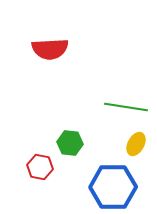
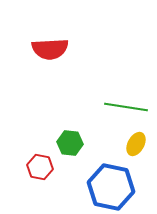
blue hexagon: moved 2 px left; rotated 12 degrees clockwise
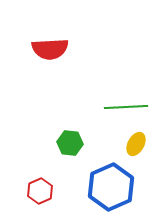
green line: rotated 12 degrees counterclockwise
red hexagon: moved 24 px down; rotated 25 degrees clockwise
blue hexagon: rotated 24 degrees clockwise
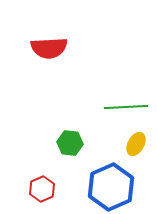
red semicircle: moved 1 px left, 1 px up
red hexagon: moved 2 px right, 2 px up
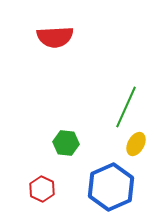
red semicircle: moved 6 px right, 11 px up
green line: rotated 63 degrees counterclockwise
green hexagon: moved 4 px left
red hexagon: rotated 10 degrees counterclockwise
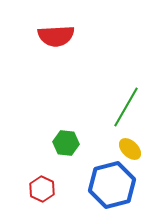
red semicircle: moved 1 px right, 1 px up
green line: rotated 6 degrees clockwise
yellow ellipse: moved 6 px left, 5 px down; rotated 75 degrees counterclockwise
blue hexagon: moved 1 px right, 2 px up; rotated 9 degrees clockwise
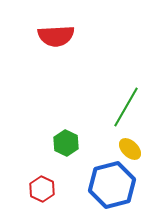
green hexagon: rotated 20 degrees clockwise
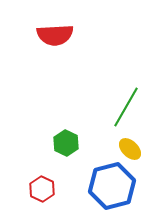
red semicircle: moved 1 px left, 1 px up
blue hexagon: moved 1 px down
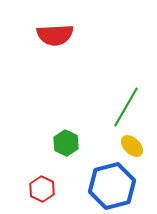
yellow ellipse: moved 2 px right, 3 px up
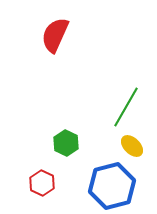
red semicircle: rotated 117 degrees clockwise
red hexagon: moved 6 px up
